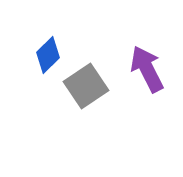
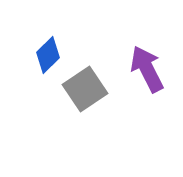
gray square: moved 1 px left, 3 px down
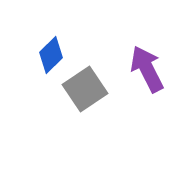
blue diamond: moved 3 px right
